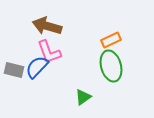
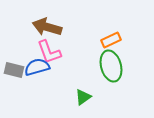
brown arrow: moved 1 px down
blue semicircle: rotated 30 degrees clockwise
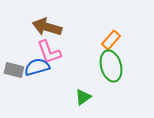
orange rectangle: rotated 24 degrees counterclockwise
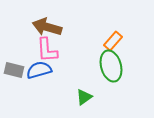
orange rectangle: moved 2 px right, 1 px down
pink L-shape: moved 2 px left, 2 px up; rotated 16 degrees clockwise
blue semicircle: moved 2 px right, 3 px down
green triangle: moved 1 px right
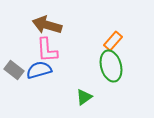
brown arrow: moved 2 px up
gray rectangle: rotated 24 degrees clockwise
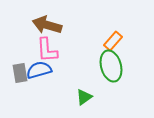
gray rectangle: moved 6 px right, 3 px down; rotated 42 degrees clockwise
